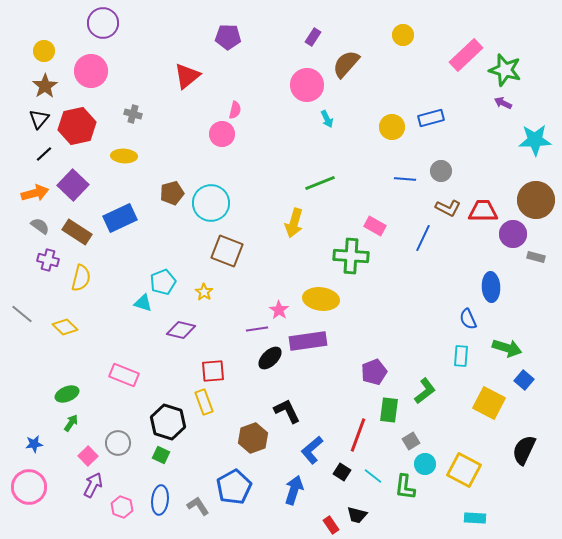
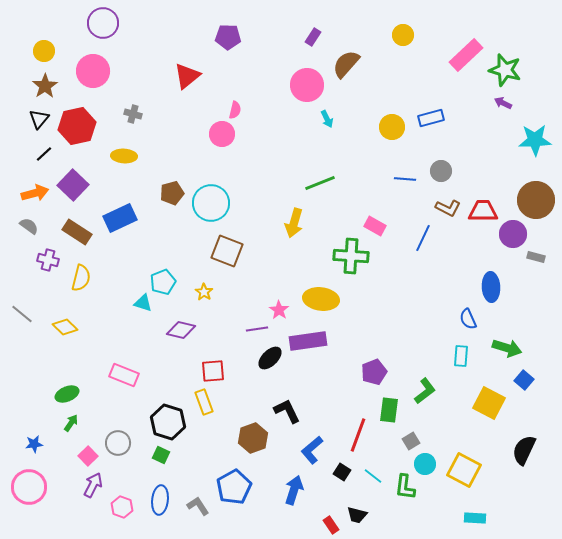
pink circle at (91, 71): moved 2 px right
gray semicircle at (40, 226): moved 11 px left
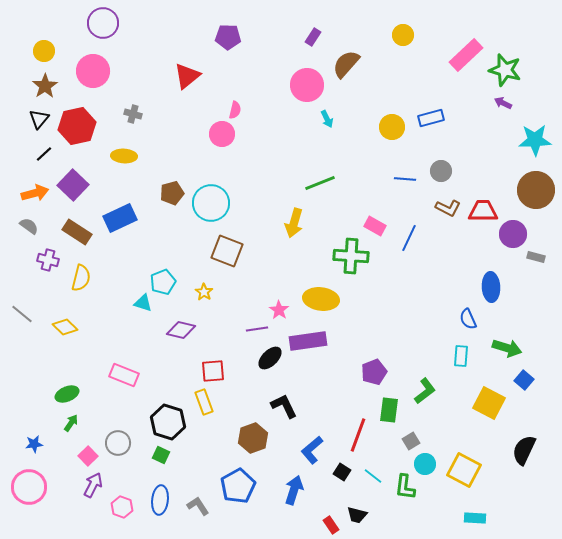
brown circle at (536, 200): moved 10 px up
blue line at (423, 238): moved 14 px left
black L-shape at (287, 411): moved 3 px left, 5 px up
blue pentagon at (234, 487): moved 4 px right, 1 px up
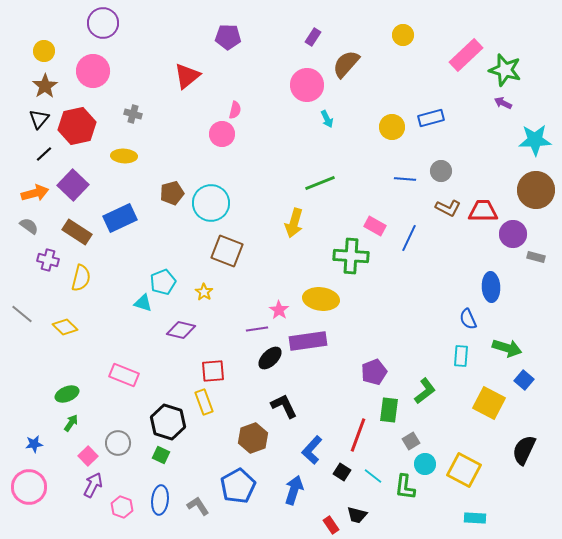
blue L-shape at (312, 450): rotated 8 degrees counterclockwise
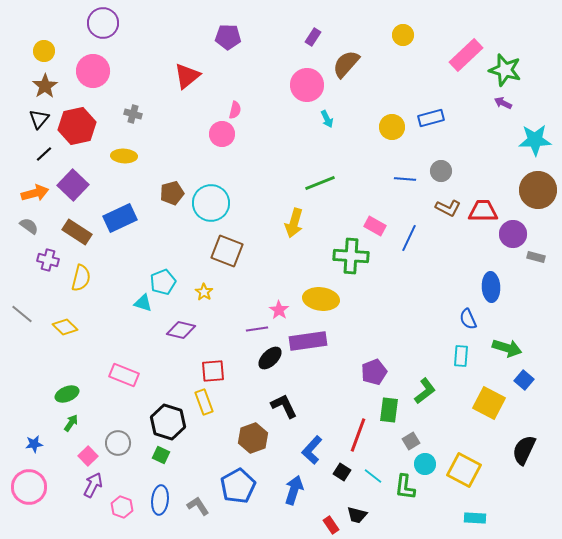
brown circle at (536, 190): moved 2 px right
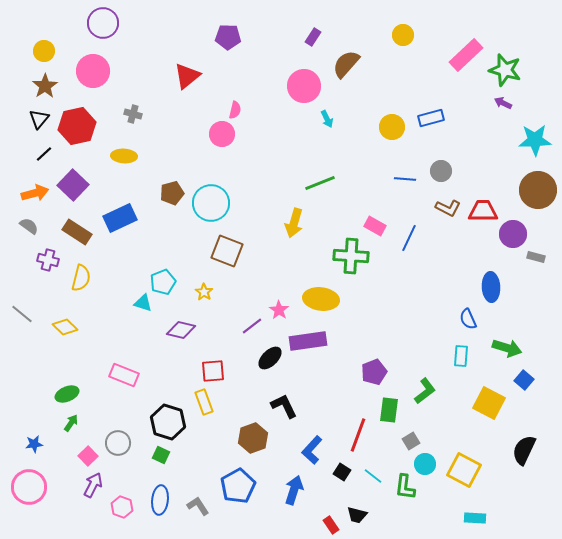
pink circle at (307, 85): moved 3 px left, 1 px down
purple line at (257, 329): moved 5 px left, 3 px up; rotated 30 degrees counterclockwise
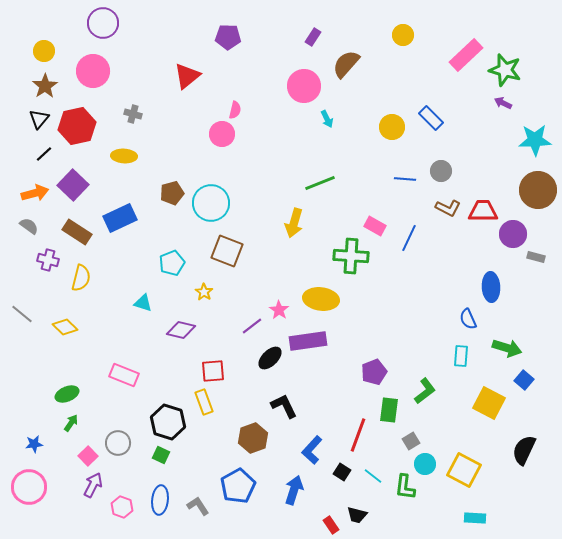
blue rectangle at (431, 118): rotated 60 degrees clockwise
cyan pentagon at (163, 282): moved 9 px right, 19 px up
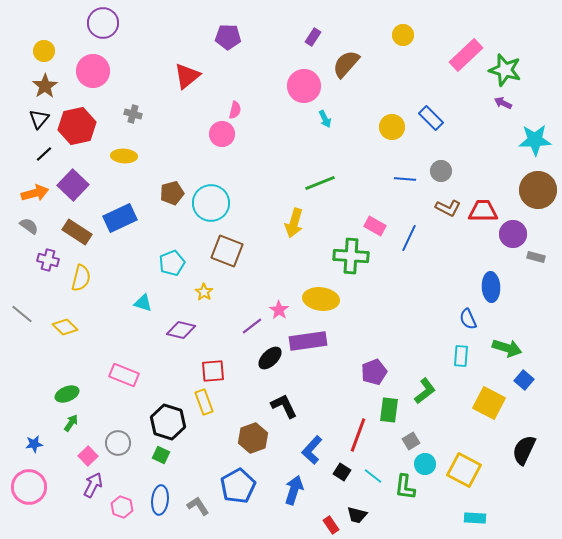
cyan arrow at (327, 119): moved 2 px left
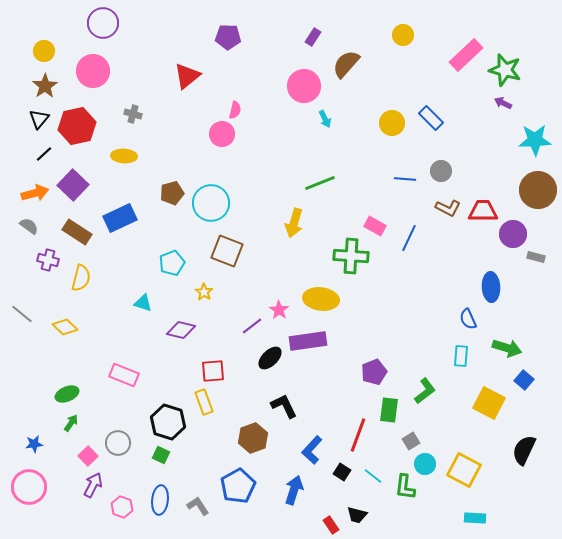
yellow circle at (392, 127): moved 4 px up
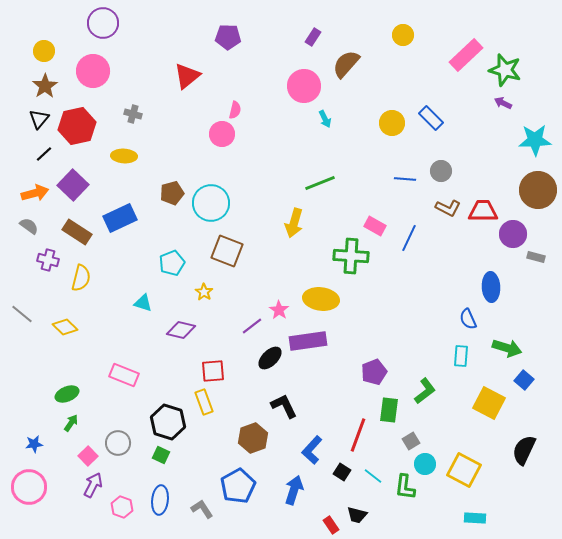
gray L-shape at (198, 506): moved 4 px right, 3 px down
